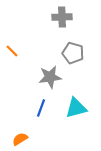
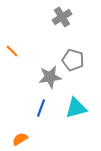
gray cross: rotated 30 degrees counterclockwise
gray pentagon: moved 7 px down
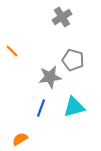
cyan triangle: moved 2 px left, 1 px up
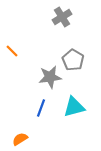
gray pentagon: rotated 15 degrees clockwise
